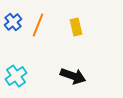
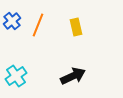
blue cross: moved 1 px left, 1 px up
black arrow: rotated 45 degrees counterclockwise
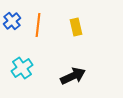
orange line: rotated 15 degrees counterclockwise
cyan cross: moved 6 px right, 8 px up
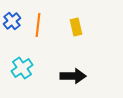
black arrow: rotated 25 degrees clockwise
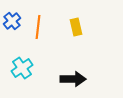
orange line: moved 2 px down
black arrow: moved 3 px down
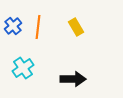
blue cross: moved 1 px right, 5 px down
yellow rectangle: rotated 18 degrees counterclockwise
cyan cross: moved 1 px right
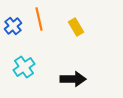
orange line: moved 1 px right, 8 px up; rotated 20 degrees counterclockwise
cyan cross: moved 1 px right, 1 px up
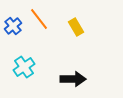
orange line: rotated 25 degrees counterclockwise
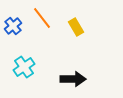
orange line: moved 3 px right, 1 px up
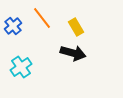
cyan cross: moved 3 px left
black arrow: moved 26 px up; rotated 15 degrees clockwise
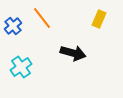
yellow rectangle: moved 23 px right, 8 px up; rotated 54 degrees clockwise
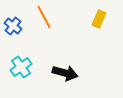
orange line: moved 2 px right, 1 px up; rotated 10 degrees clockwise
blue cross: rotated 12 degrees counterclockwise
black arrow: moved 8 px left, 20 px down
